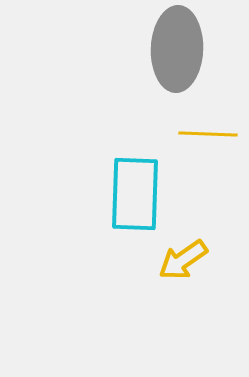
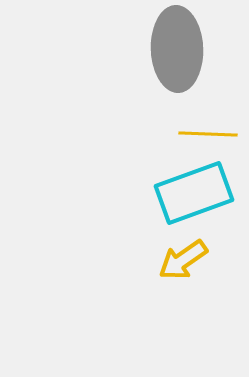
gray ellipse: rotated 4 degrees counterclockwise
cyan rectangle: moved 59 px right, 1 px up; rotated 68 degrees clockwise
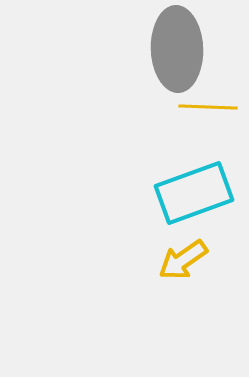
yellow line: moved 27 px up
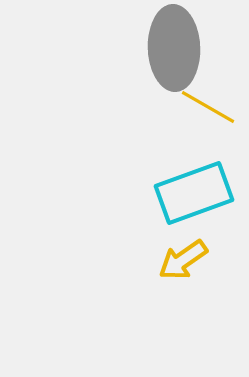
gray ellipse: moved 3 px left, 1 px up
yellow line: rotated 28 degrees clockwise
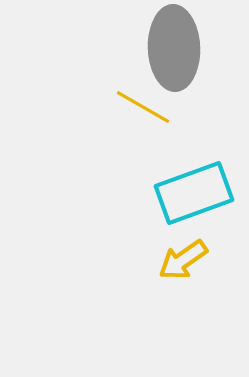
yellow line: moved 65 px left
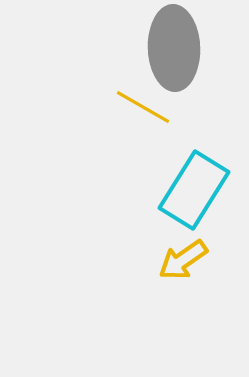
cyan rectangle: moved 3 px up; rotated 38 degrees counterclockwise
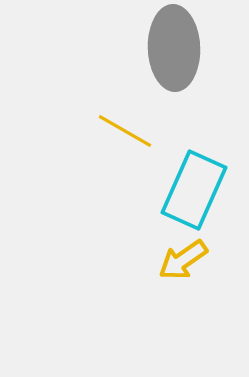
yellow line: moved 18 px left, 24 px down
cyan rectangle: rotated 8 degrees counterclockwise
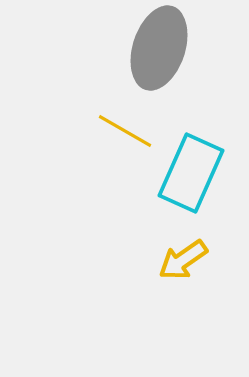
gray ellipse: moved 15 px left; rotated 20 degrees clockwise
cyan rectangle: moved 3 px left, 17 px up
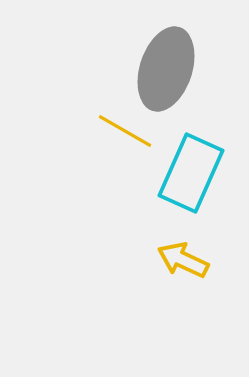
gray ellipse: moved 7 px right, 21 px down
yellow arrow: rotated 60 degrees clockwise
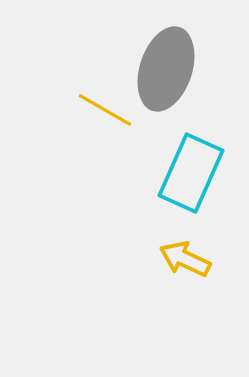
yellow line: moved 20 px left, 21 px up
yellow arrow: moved 2 px right, 1 px up
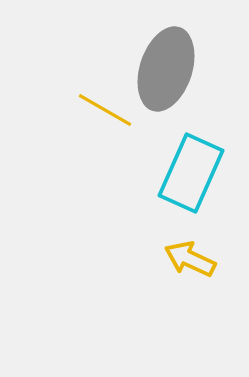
yellow arrow: moved 5 px right
